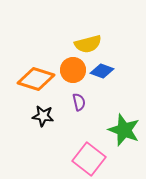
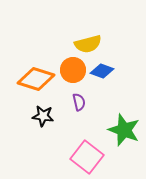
pink square: moved 2 px left, 2 px up
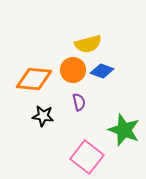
orange diamond: moved 2 px left; rotated 12 degrees counterclockwise
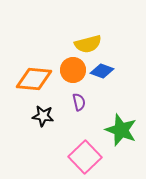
green star: moved 3 px left
pink square: moved 2 px left; rotated 8 degrees clockwise
